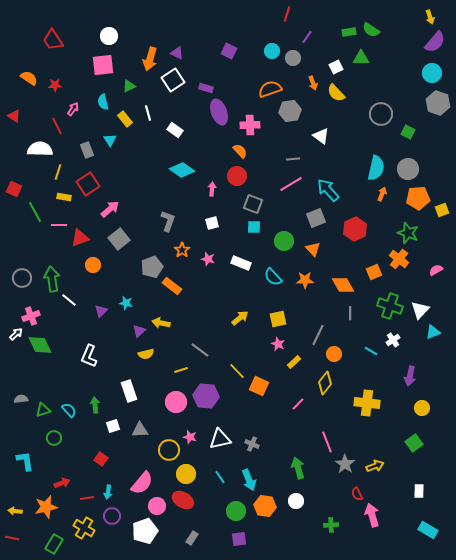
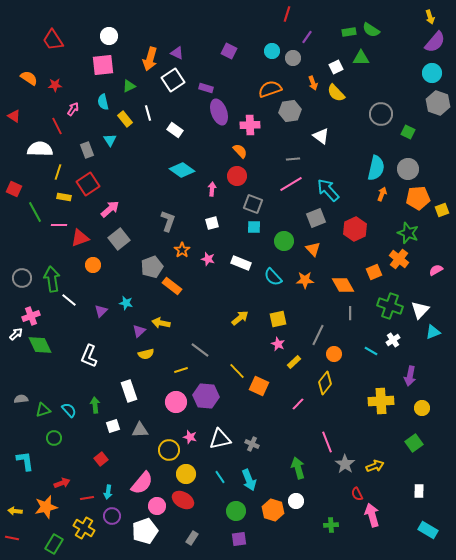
yellow cross at (367, 403): moved 14 px right, 2 px up; rotated 10 degrees counterclockwise
red square at (101, 459): rotated 16 degrees clockwise
orange hexagon at (265, 506): moved 8 px right, 4 px down; rotated 10 degrees clockwise
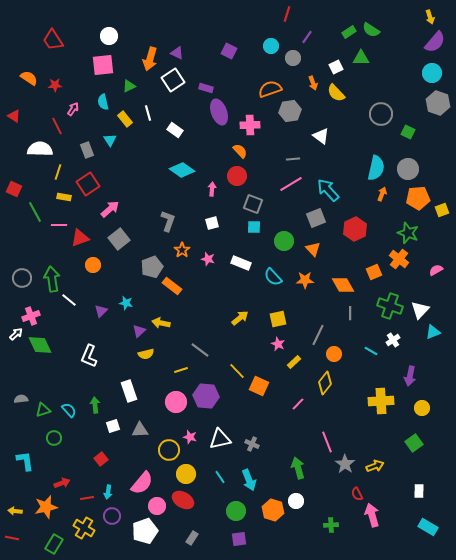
green rectangle at (349, 32): rotated 24 degrees counterclockwise
cyan circle at (272, 51): moved 1 px left, 5 px up
cyan rectangle at (428, 530): moved 3 px up
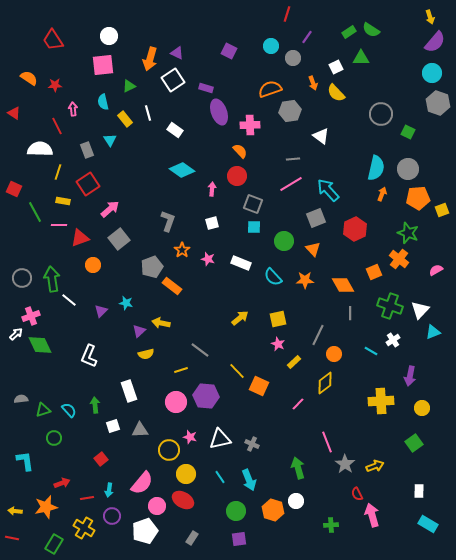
pink arrow at (73, 109): rotated 40 degrees counterclockwise
red triangle at (14, 116): moved 3 px up
yellow rectangle at (64, 197): moved 1 px left, 4 px down
yellow diamond at (325, 383): rotated 15 degrees clockwise
cyan arrow at (108, 492): moved 1 px right, 2 px up
cyan rectangle at (428, 527): moved 3 px up
